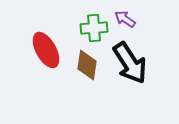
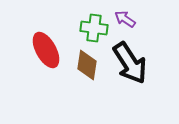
green cross: rotated 12 degrees clockwise
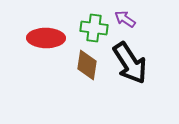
red ellipse: moved 12 px up; rotated 60 degrees counterclockwise
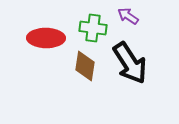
purple arrow: moved 3 px right, 3 px up
green cross: moved 1 px left
brown diamond: moved 2 px left, 1 px down
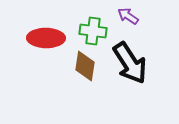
green cross: moved 3 px down
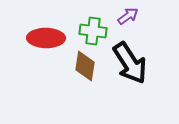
purple arrow: rotated 110 degrees clockwise
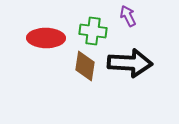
purple arrow: rotated 80 degrees counterclockwise
black arrow: rotated 54 degrees counterclockwise
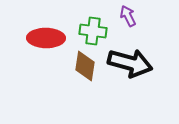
black arrow: rotated 12 degrees clockwise
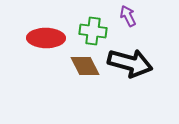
brown diamond: rotated 36 degrees counterclockwise
